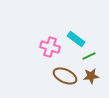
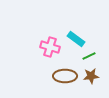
brown ellipse: rotated 25 degrees counterclockwise
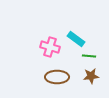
green line: rotated 32 degrees clockwise
brown ellipse: moved 8 px left, 1 px down
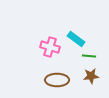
brown ellipse: moved 3 px down
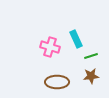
cyan rectangle: rotated 30 degrees clockwise
green line: moved 2 px right; rotated 24 degrees counterclockwise
brown ellipse: moved 2 px down
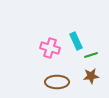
cyan rectangle: moved 2 px down
pink cross: moved 1 px down
green line: moved 1 px up
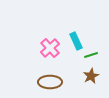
pink cross: rotated 30 degrees clockwise
brown star: rotated 21 degrees counterclockwise
brown ellipse: moved 7 px left
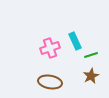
cyan rectangle: moved 1 px left
pink cross: rotated 24 degrees clockwise
brown ellipse: rotated 10 degrees clockwise
